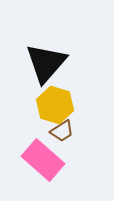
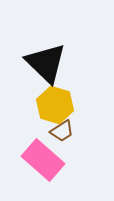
black triangle: rotated 27 degrees counterclockwise
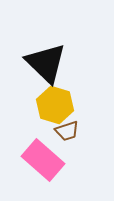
brown trapezoid: moved 5 px right; rotated 15 degrees clockwise
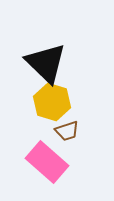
yellow hexagon: moved 3 px left, 3 px up
pink rectangle: moved 4 px right, 2 px down
